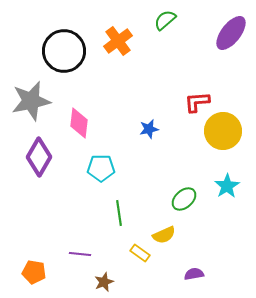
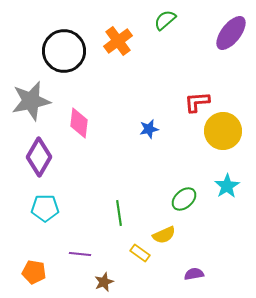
cyan pentagon: moved 56 px left, 40 px down
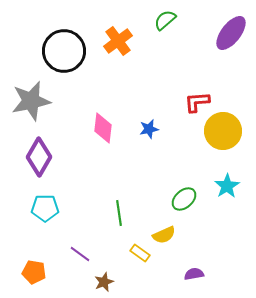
pink diamond: moved 24 px right, 5 px down
purple line: rotated 30 degrees clockwise
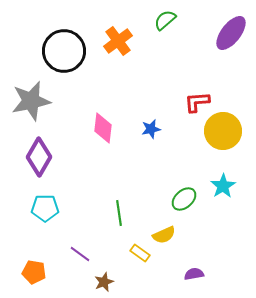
blue star: moved 2 px right
cyan star: moved 4 px left
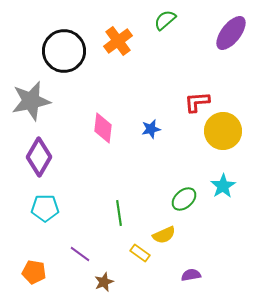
purple semicircle: moved 3 px left, 1 px down
